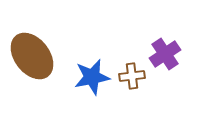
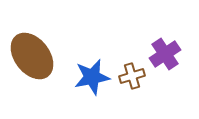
brown cross: rotated 10 degrees counterclockwise
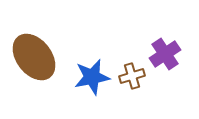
brown ellipse: moved 2 px right, 1 px down
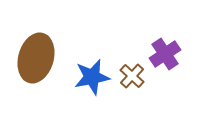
brown ellipse: moved 2 px right, 1 px down; rotated 54 degrees clockwise
brown cross: rotated 30 degrees counterclockwise
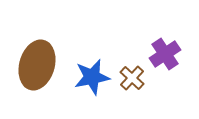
brown ellipse: moved 1 px right, 7 px down
brown cross: moved 2 px down
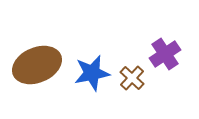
brown ellipse: rotated 51 degrees clockwise
blue star: moved 4 px up
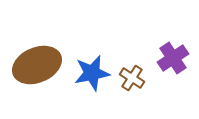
purple cross: moved 8 px right, 4 px down
brown cross: rotated 10 degrees counterclockwise
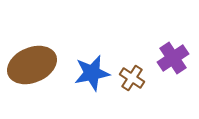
brown ellipse: moved 5 px left
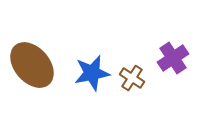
brown ellipse: rotated 72 degrees clockwise
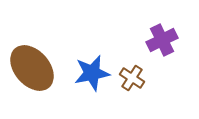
purple cross: moved 11 px left, 18 px up; rotated 8 degrees clockwise
brown ellipse: moved 3 px down
